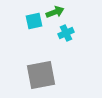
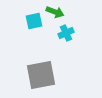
green arrow: rotated 42 degrees clockwise
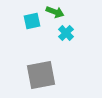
cyan square: moved 2 px left
cyan cross: rotated 21 degrees counterclockwise
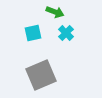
cyan square: moved 1 px right, 12 px down
gray square: rotated 12 degrees counterclockwise
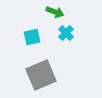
cyan square: moved 1 px left, 4 px down
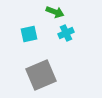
cyan cross: rotated 21 degrees clockwise
cyan square: moved 3 px left, 3 px up
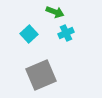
cyan square: rotated 30 degrees counterclockwise
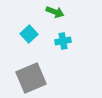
cyan cross: moved 3 px left, 8 px down; rotated 14 degrees clockwise
gray square: moved 10 px left, 3 px down
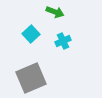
cyan square: moved 2 px right
cyan cross: rotated 14 degrees counterclockwise
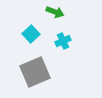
gray square: moved 4 px right, 6 px up
